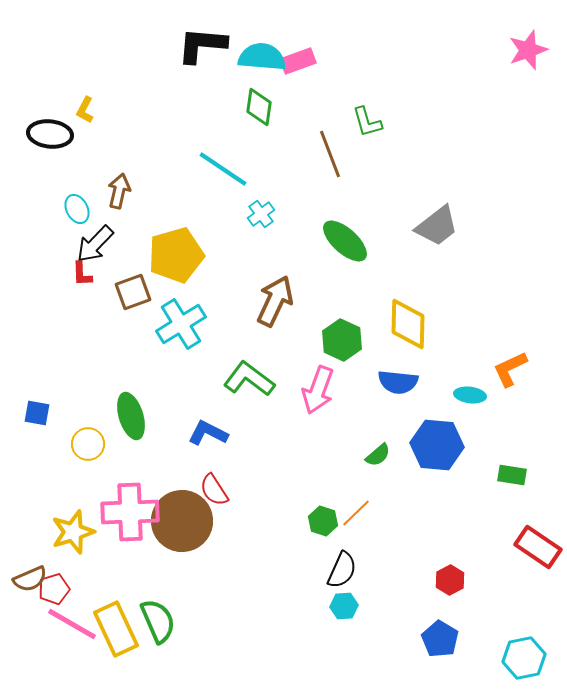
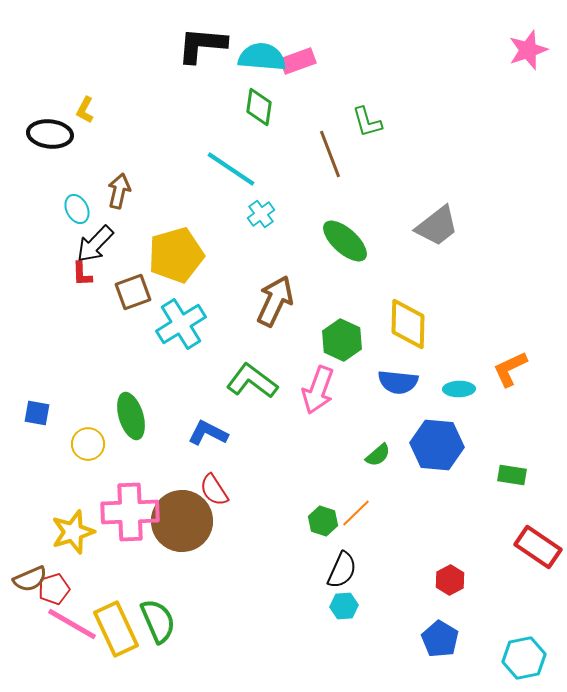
cyan line at (223, 169): moved 8 px right
green L-shape at (249, 379): moved 3 px right, 2 px down
cyan ellipse at (470, 395): moved 11 px left, 6 px up; rotated 8 degrees counterclockwise
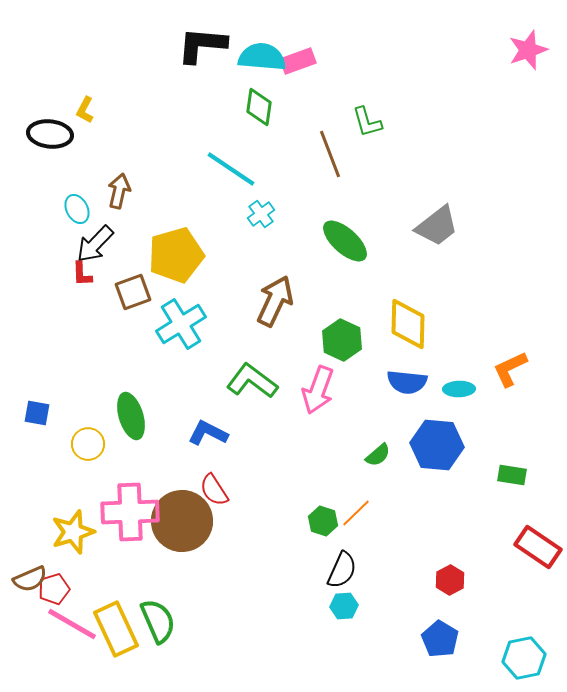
blue semicircle at (398, 382): moved 9 px right
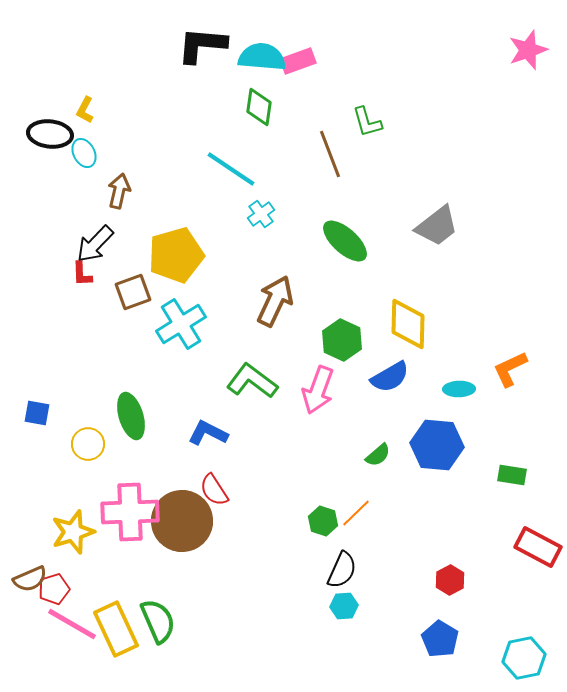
cyan ellipse at (77, 209): moved 7 px right, 56 px up
blue semicircle at (407, 382): moved 17 px left, 5 px up; rotated 36 degrees counterclockwise
red rectangle at (538, 547): rotated 6 degrees counterclockwise
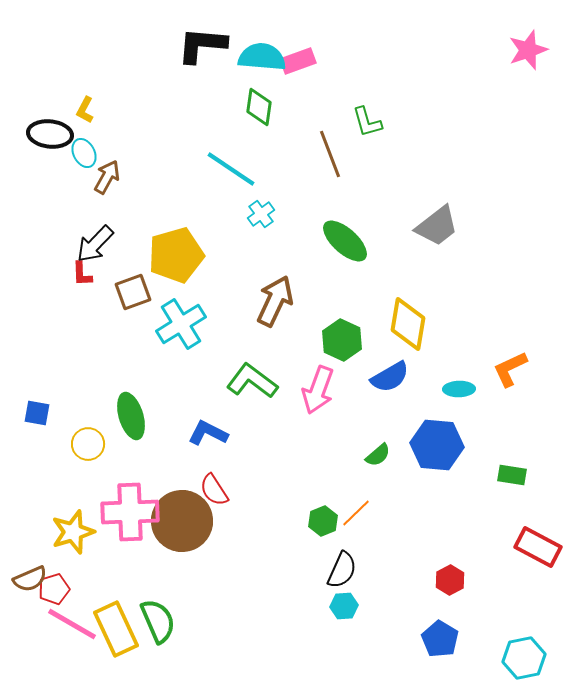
brown arrow at (119, 191): moved 12 px left, 14 px up; rotated 16 degrees clockwise
yellow diamond at (408, 324): rotated 8 degrees clockwise
green hexagon at (323, 521): rotated 20 degrees clockwise
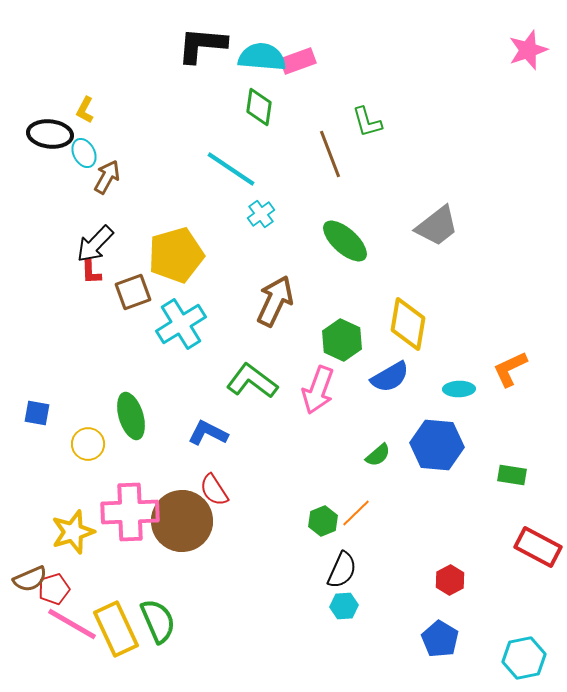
red L-shape at (82, 274): moved 9 px right, 2 px up
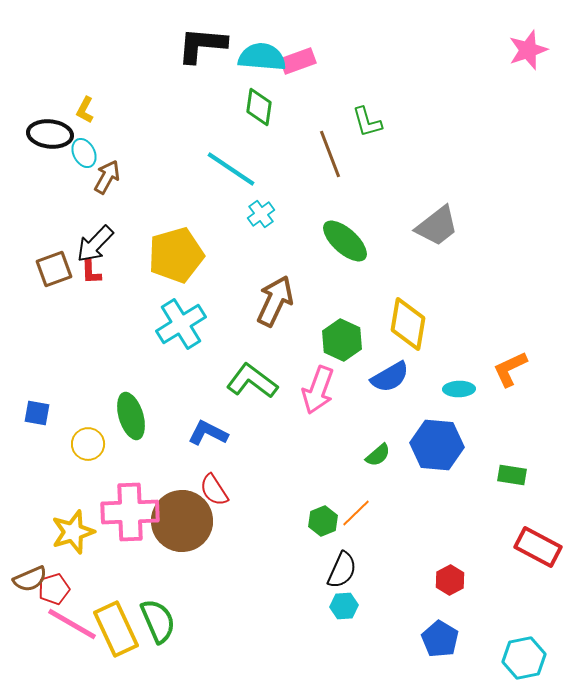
brown square at (133, 292): moved 79 px left, 23 px up
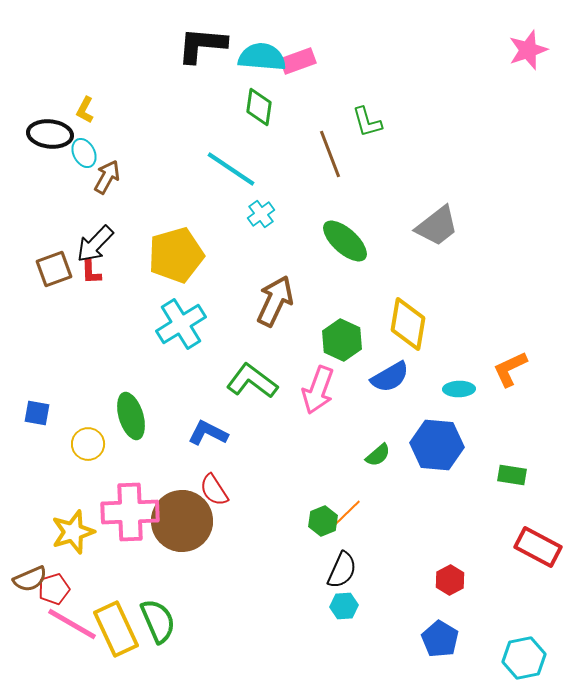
orange line at (356, 513): moved 9 px left
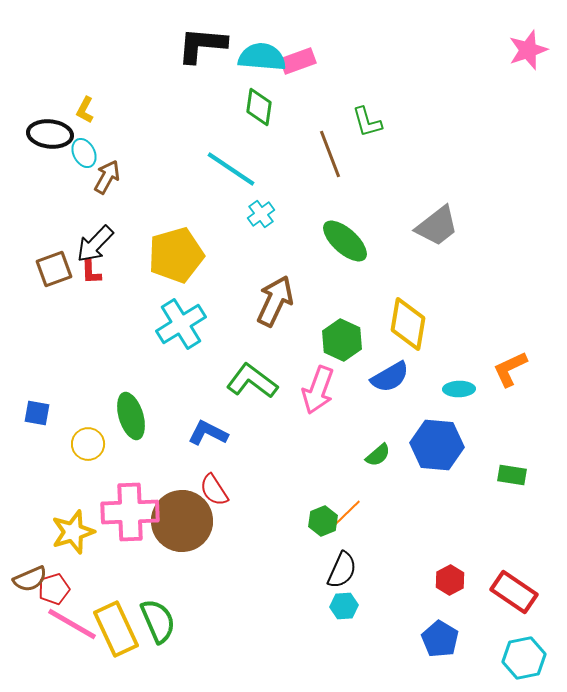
red rectangle at (538, 547): moved 24 px left, 45 px down; rotated 6 degrees clockwise
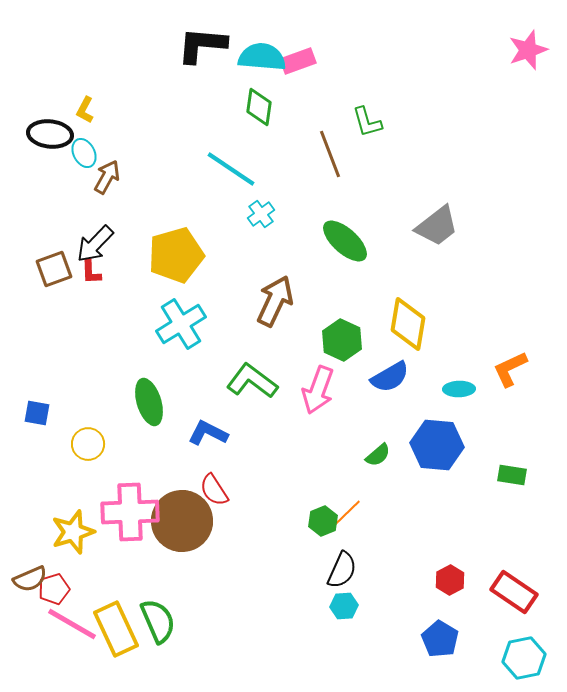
green ellipse at (131, 416): moved 18 px right, 14 px up
